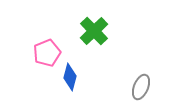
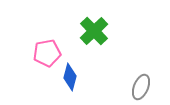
pink pentagon: rotated 12 degrees clockwise
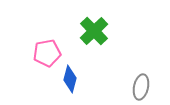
blue diamond: moved 2 px down
gray ellipse: rotated 10 degrees counterclockwise
